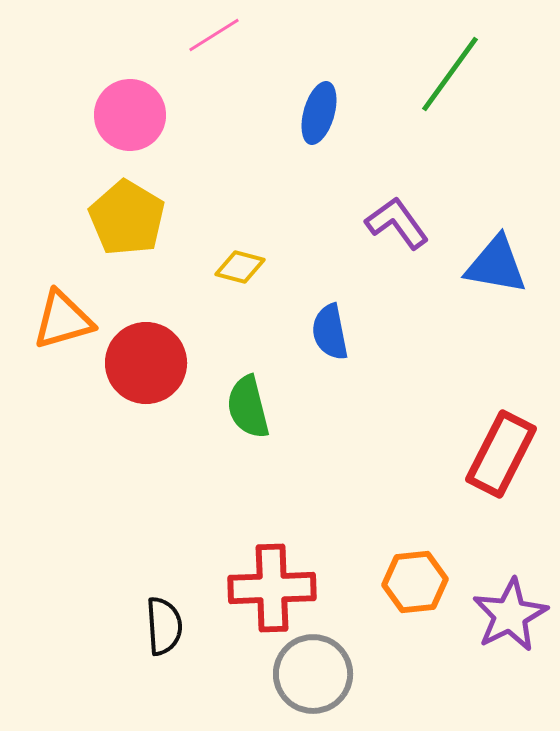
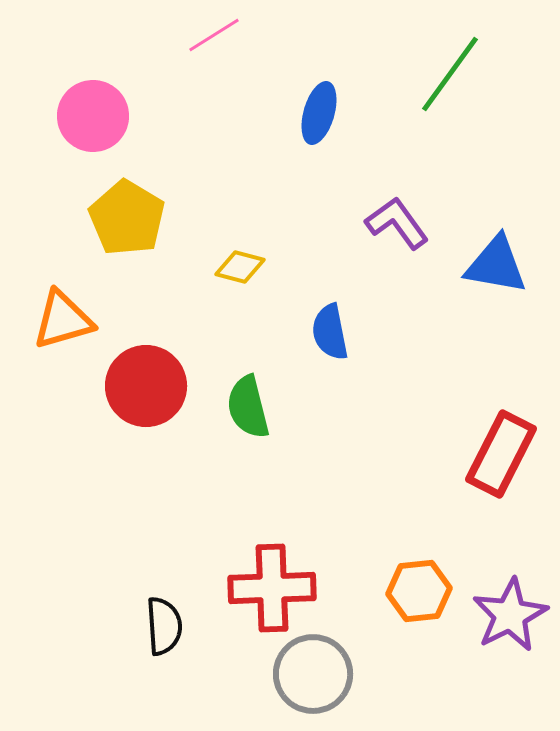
pink circle: moved 37 px left, 1 px down
red circle: moved 23 px down
orange hexagon: moved 4 px right, 9 px down
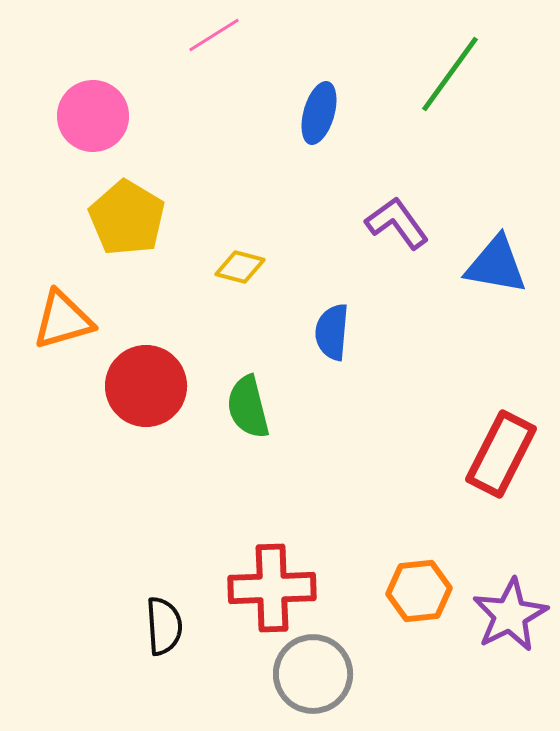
blue semicircle: moved 2 px right; rotated 16 degrees clockwise
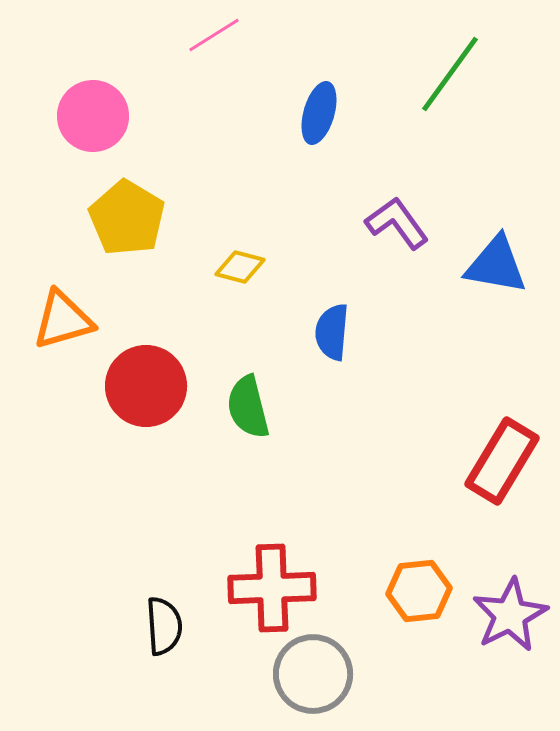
red rectangle: moved 1 px right, 7 px down; rotated 4 degrees clockwise
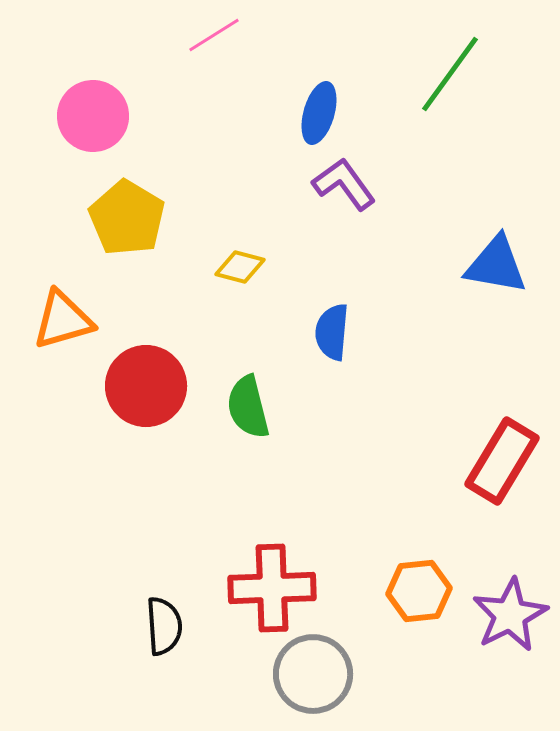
purple L-shape: moved 53 px left, 39 px up
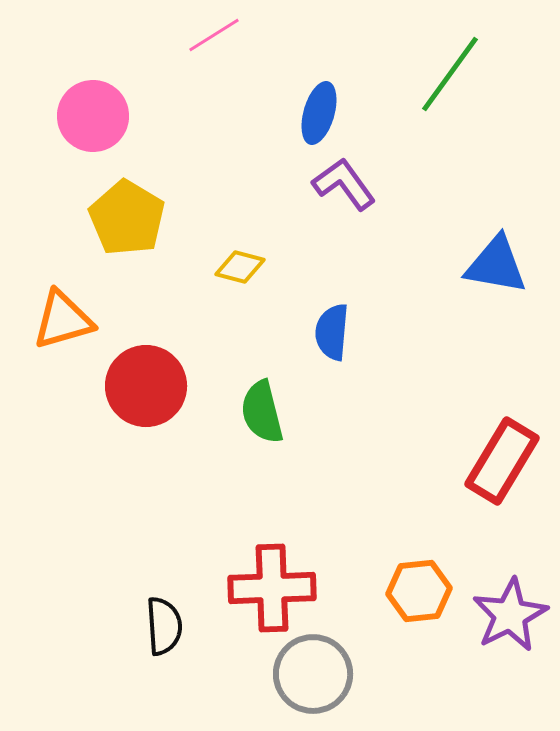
green semicircle: moved 14 px right, 5 px down
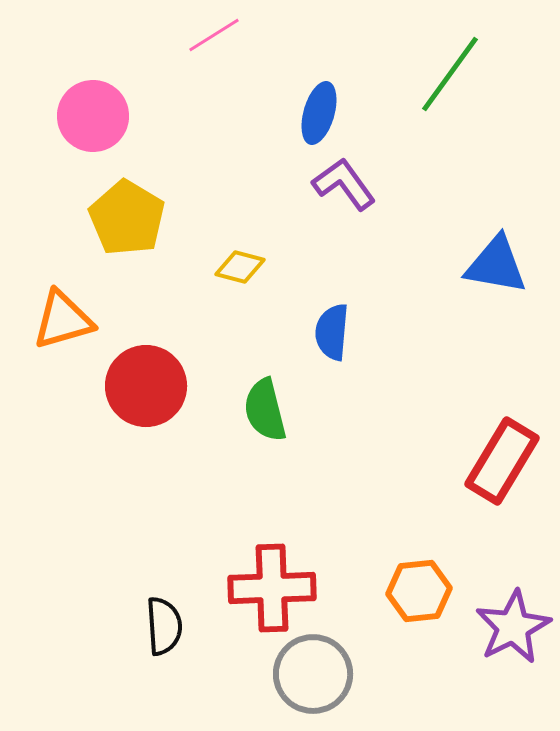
green semicircle: moved 3 px right, 2 px up
purple star: moved 3 px right, 12 px down
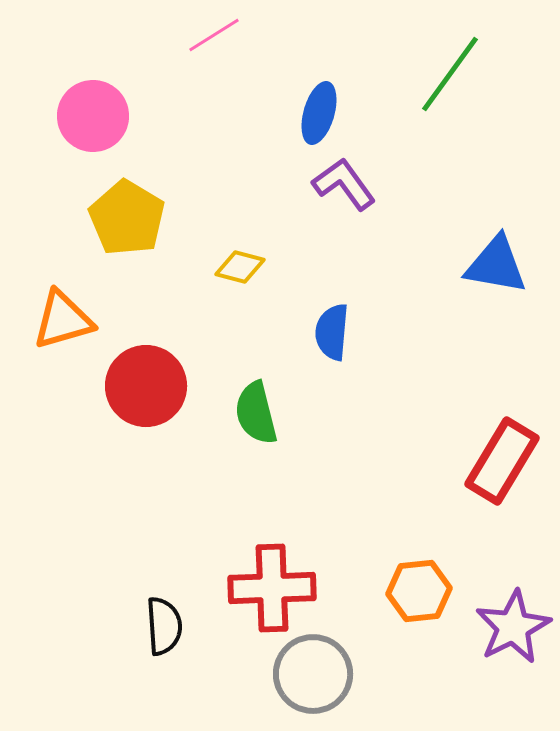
green semicircle: moved 9 px left, 3 px down
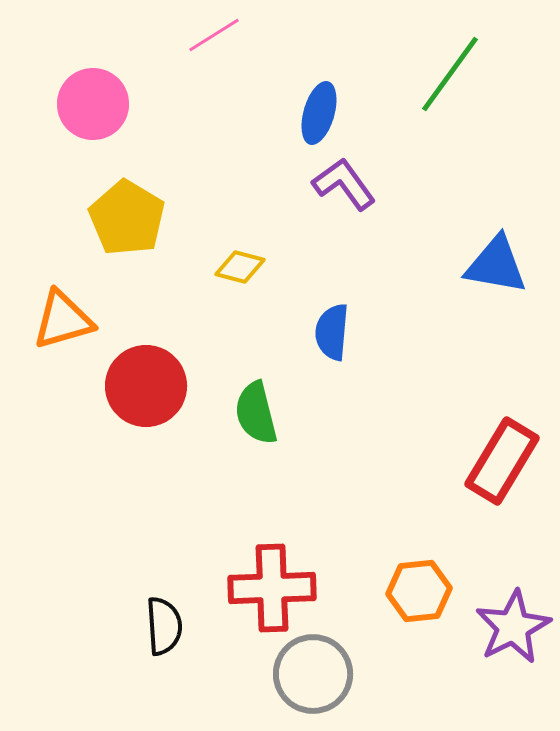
pink circle: moved 12 px up
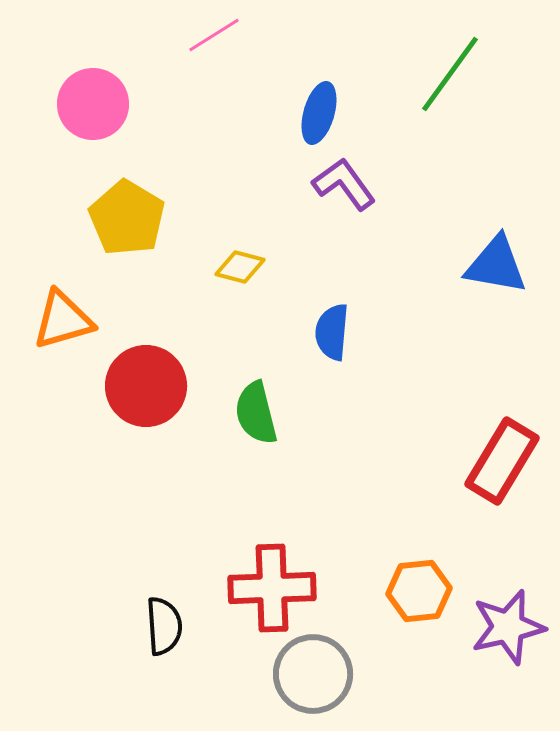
purple star: moved 5 px left; rotated 14 degrees clockwise
